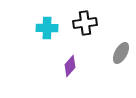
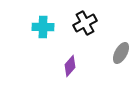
black cross: rotated 20 degrees counterclockwise
cyan cross: moved 4 px left, 1 px up
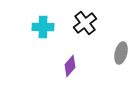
black cross: rotated 10 degrees counterclockwise
gray ellipse: rotated 15 degrees counterclockwise
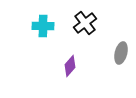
cyan cross: moved 1 px up
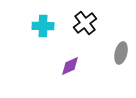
purple diamond: rotated 25 degrees clockwise
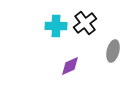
cyan cross: moved 13 px right
gray ellipse: moved 8 px left, 2 px up
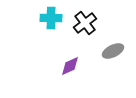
cyan cross: moved 5 px left, 8 px up
gray ellipse: rotated 50 degrees clockwise
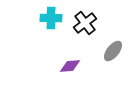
gray ellipse: rotated 25 degrees counterclockwise
purple diamond: rotated 20 degrees clockwise
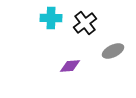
gray ellipse: rotated 25 degrees clockwise
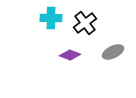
gray ellipse: moved 1 px down
purple diamond: moved 11 px up; rotated 25 degrees clockwise
